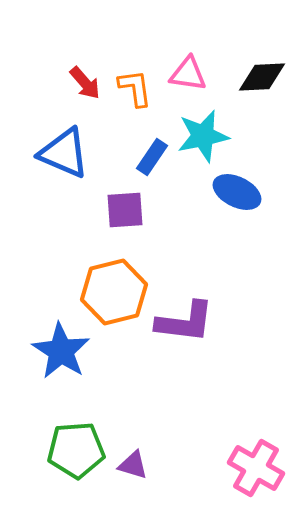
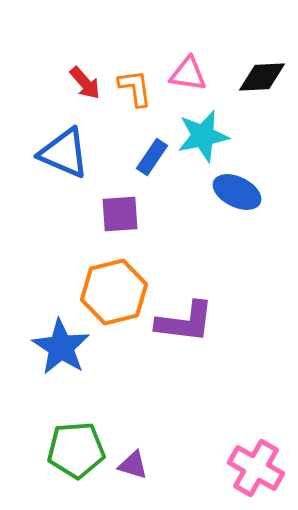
purple square: moved 5 px left, 4 px down
blue star: moved 4 px up
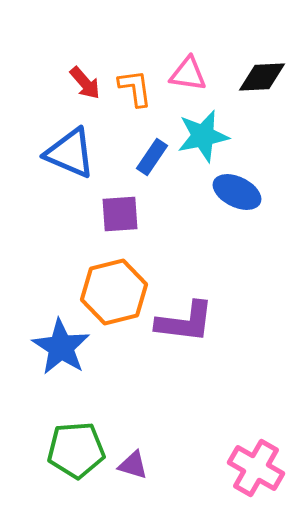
blue triangle: moved 6 px right
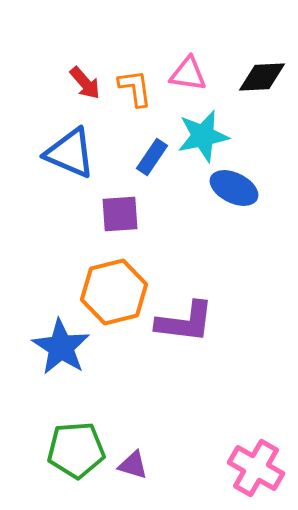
blue ellipse: moved 3 px left, 4 px up
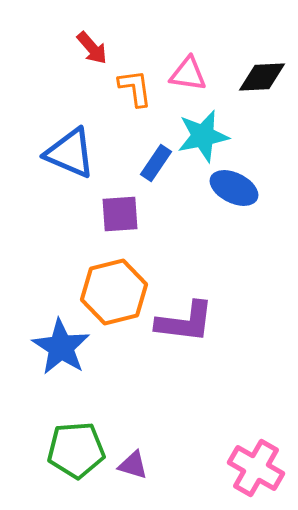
red arrow: moved 7 px right, 35 px up
blue rectangle: moved 4 px right, 6 px down
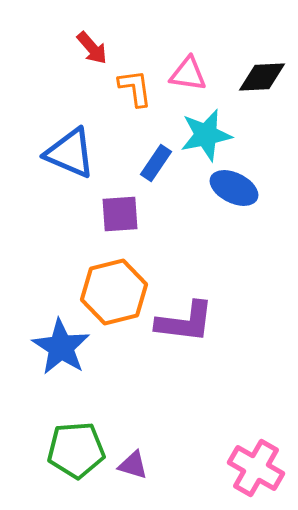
cyan star: moved 3 px right, 1 px up
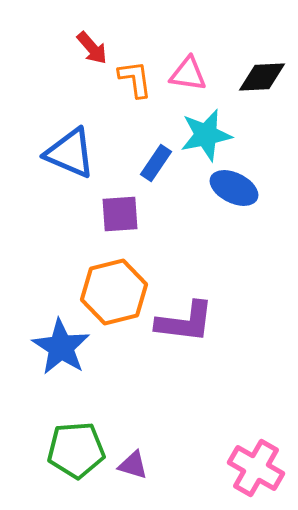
orange L-shape: moved 9 px up
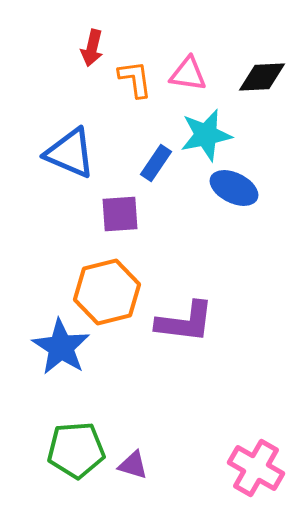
red arrow: rotated 54 degrees clockwise
orange hexagon: moved 7 px left
